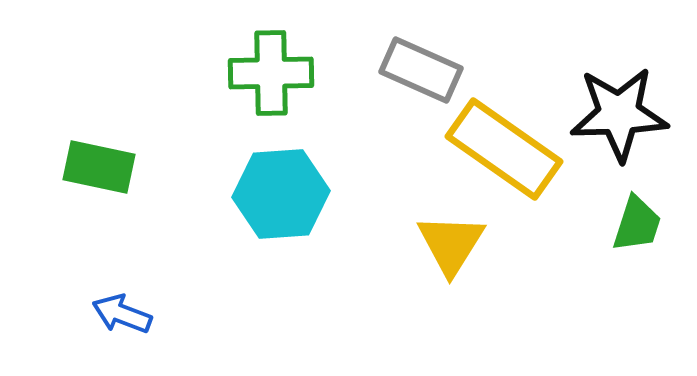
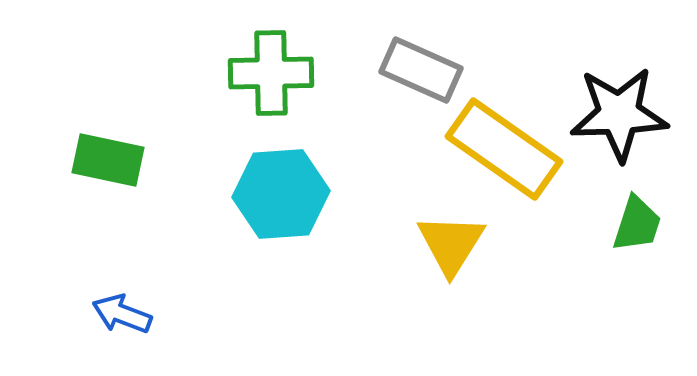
green rectangle: moved 9 px right, 7 px up
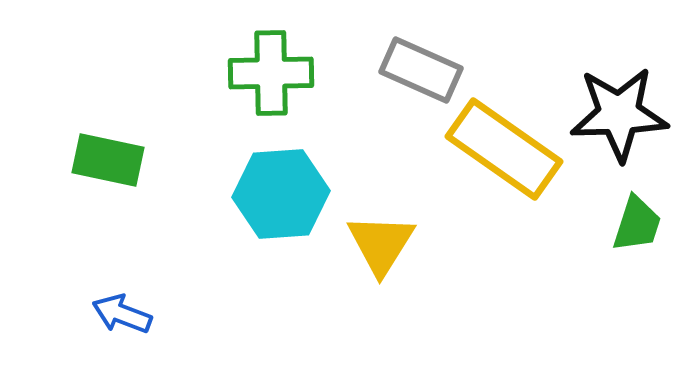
yellow triangle: moved 70 px left
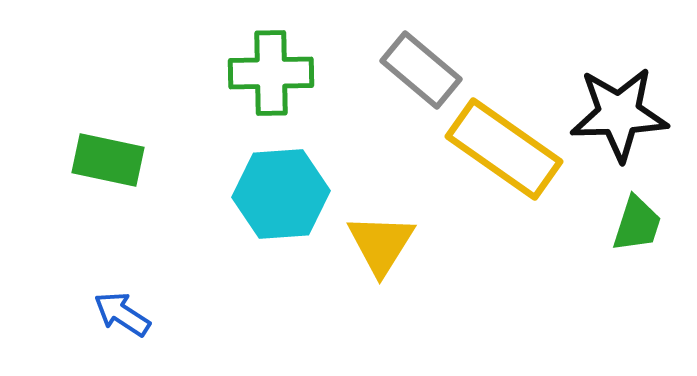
gray rectangle: rotated 16 degrees clockwise
blue arrow: rotated 12 degrees clockwise
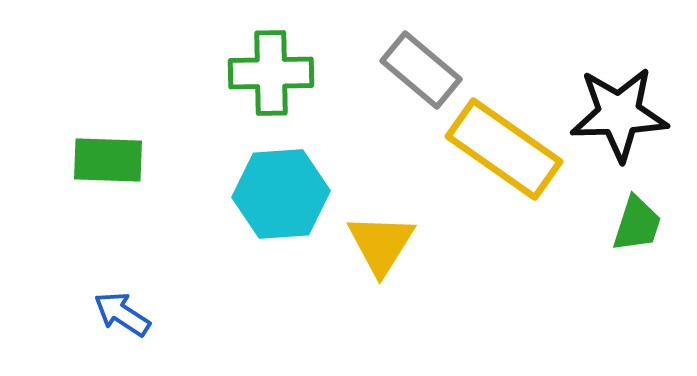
green rectangle: rotated 10 degrees counterclockwise
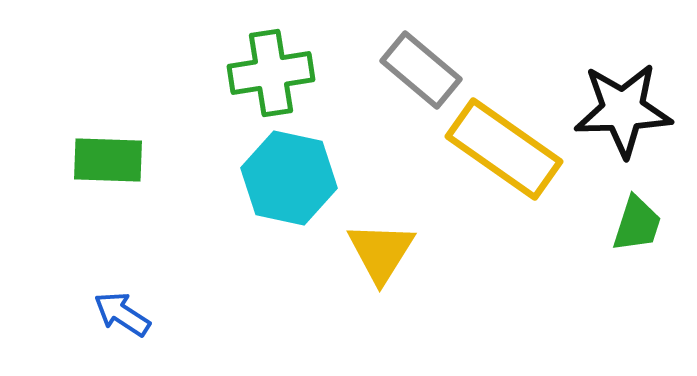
green cross: rotated 8 degrees counterclockwise
black star: moved 4 px right, 4 px up
cyan hexagon: moved 8 px right, 16 px up; rotated 16 degrees clockwise
yellow triangle: moved 8 px down
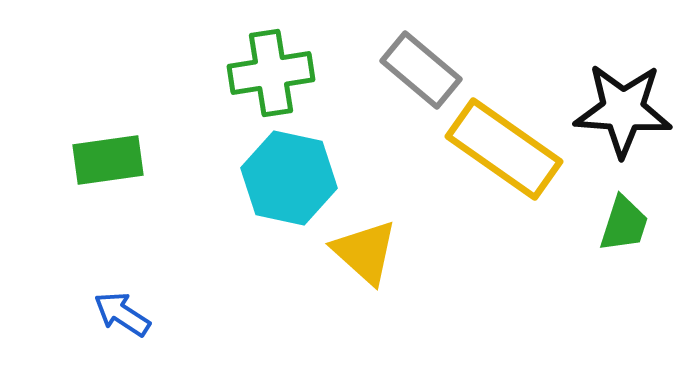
black star: rotated 6 degrees clockwise
green rectangle: rotated 10 degrees counterclockwise
green trapezoid: moved 13 px left
yellow triangle: moved 16 px left; rotated 20 degrees counterclockwise
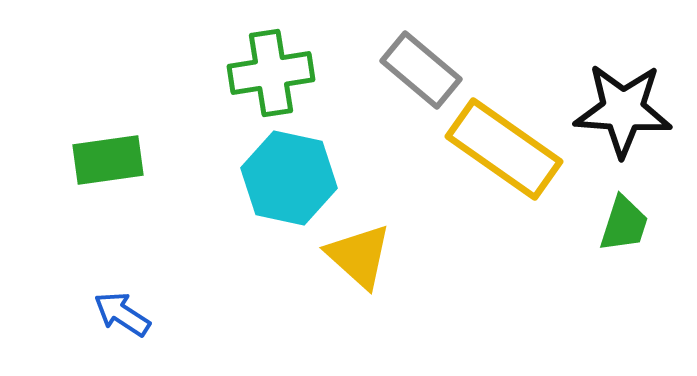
yellow triangle: moved 6 px left, 4 px down
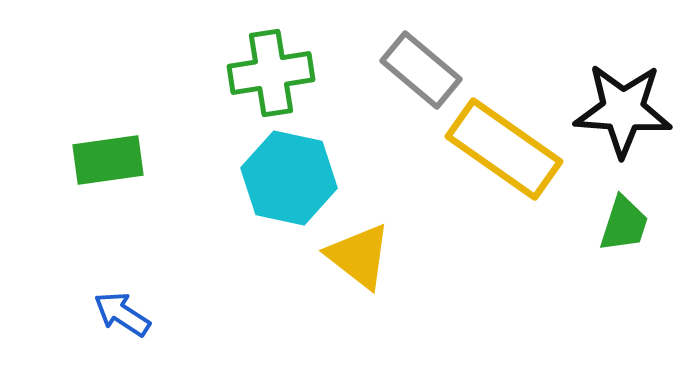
yellow triangle: rotated 4 degrees counterclockwise
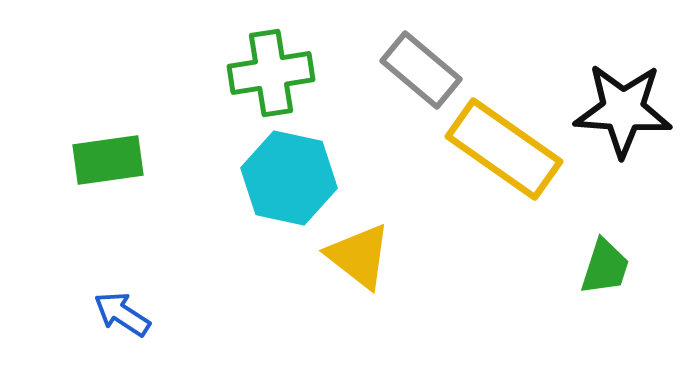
green trapezoid: moved 19 px left, 43 px down
